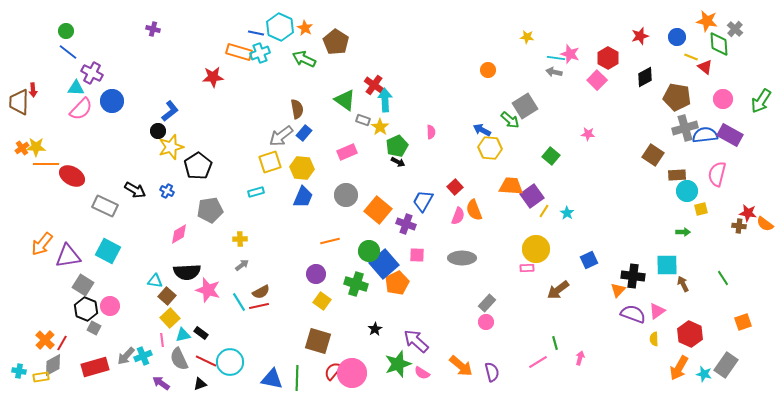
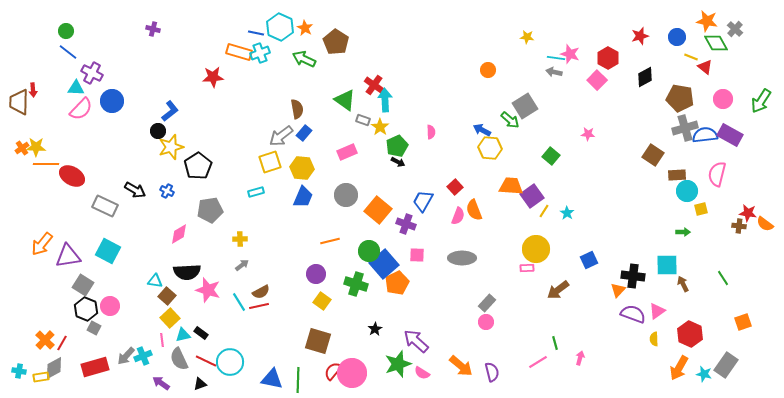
green diamond at (719, 44): moved 3 px left, 1 px up; rotated 25 degrees counterclockwise
brown pentagon at (677, 97): moved 3 px right, 1 px down
gray diamond at (53, 365): moved 1 px right, 3 px down
green line at (297, 378): moved 1 px right, 2 px down
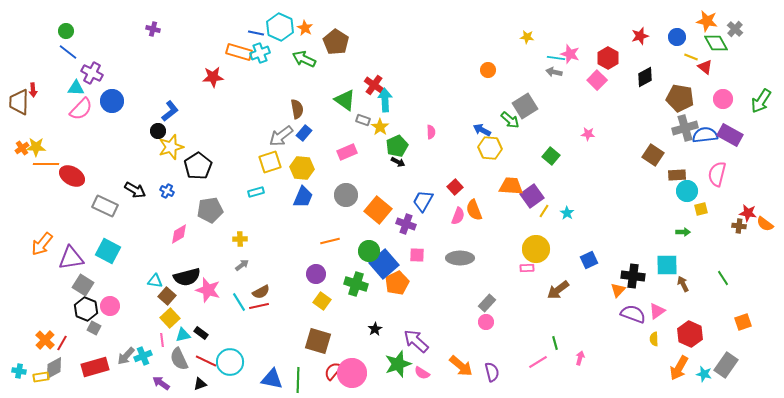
purple triangle at (68, 256): moved 3 px right, 2 px down
gray ellipse at (462, 258): moved 2 px left
black semicircle at (187, 272): moved 5 px down; rotated 12 degrees counterclockwise
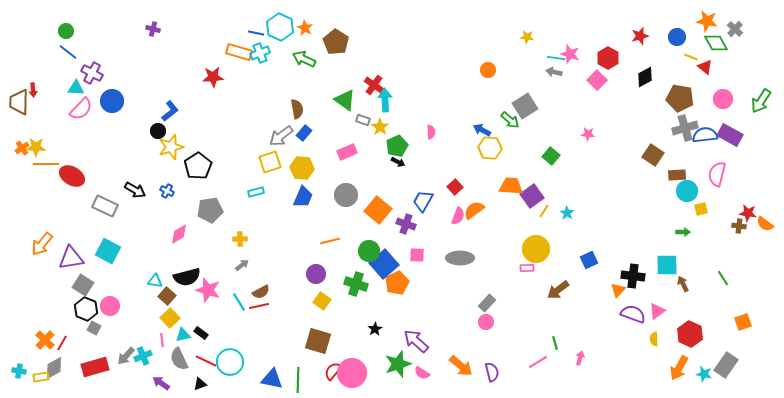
orange semicircle at (474, 210): rotated 75 degrees clockwise
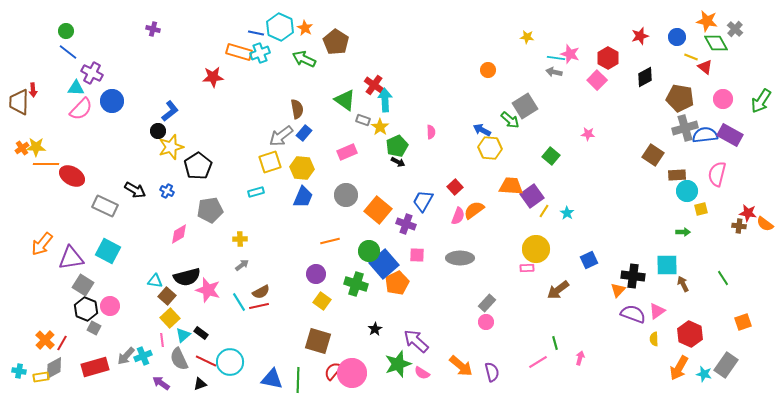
cyan triangle at (183, 335): rotated 28 degrees counterclockwise
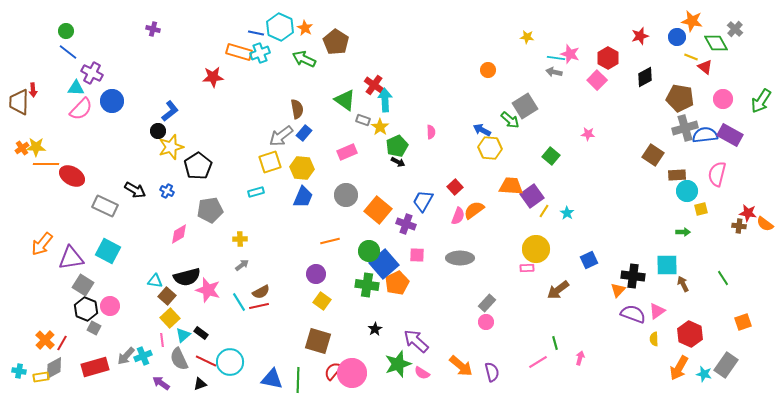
orange star at (707, 21): moved 15 px left
green cross at (356, 284): moved 11 px right, 1 px down; rotated 10 degrees counterclockwise
